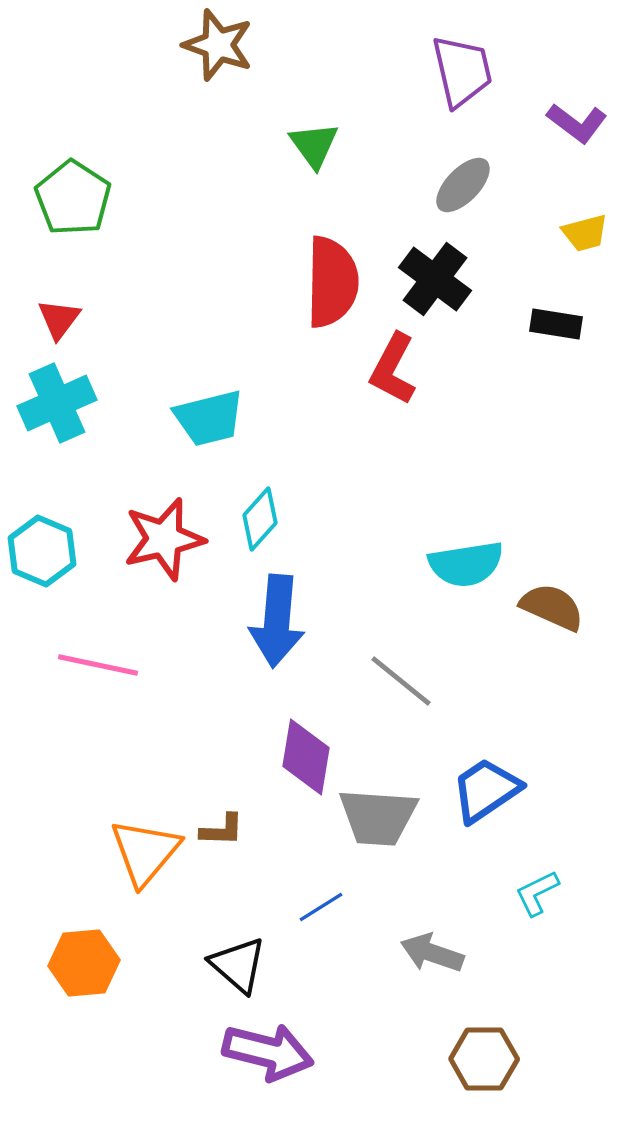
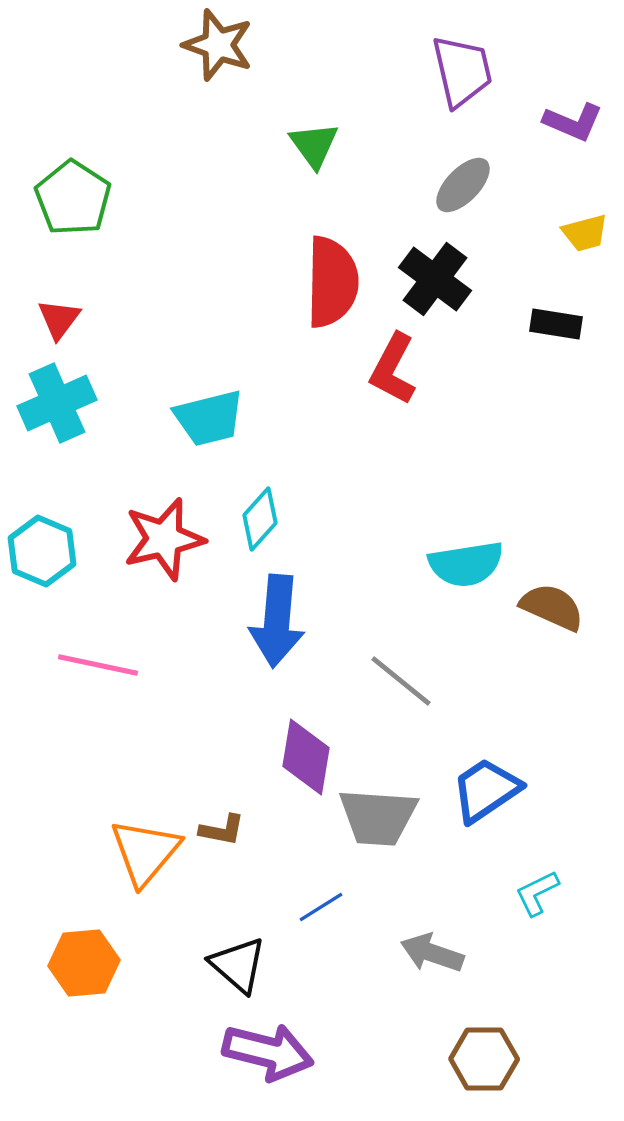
purple L-shape: moved 4 px left, 1 px up; rotated 14 degrees counterclockwise
brown L-shape: rotated 9 degrees clockwise
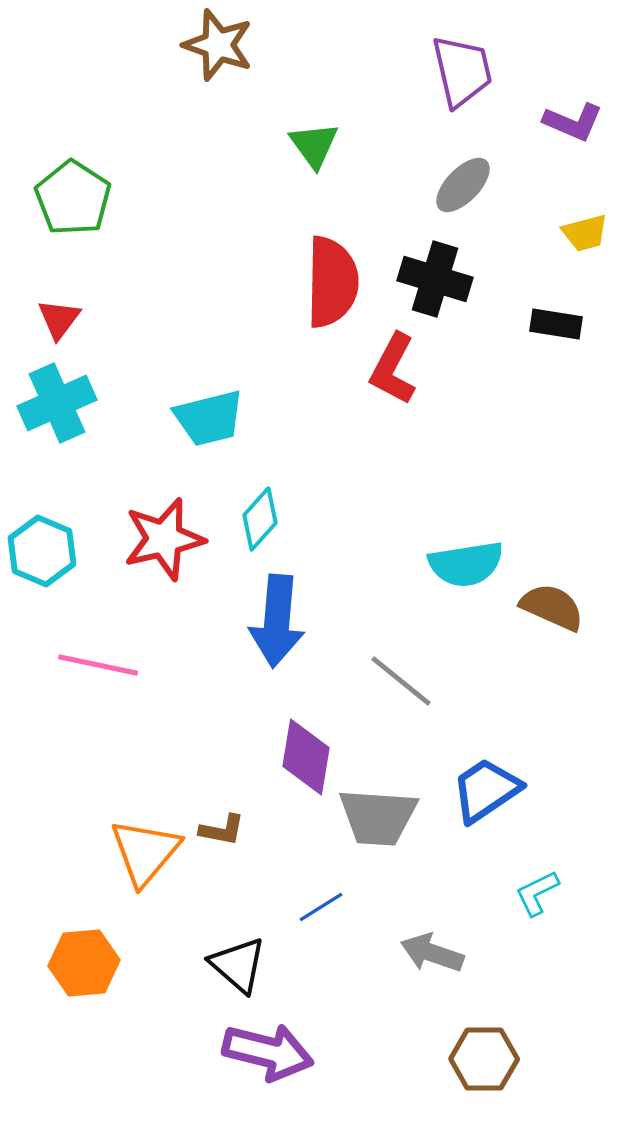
black cross: rotated 20 degrees counterclockwise
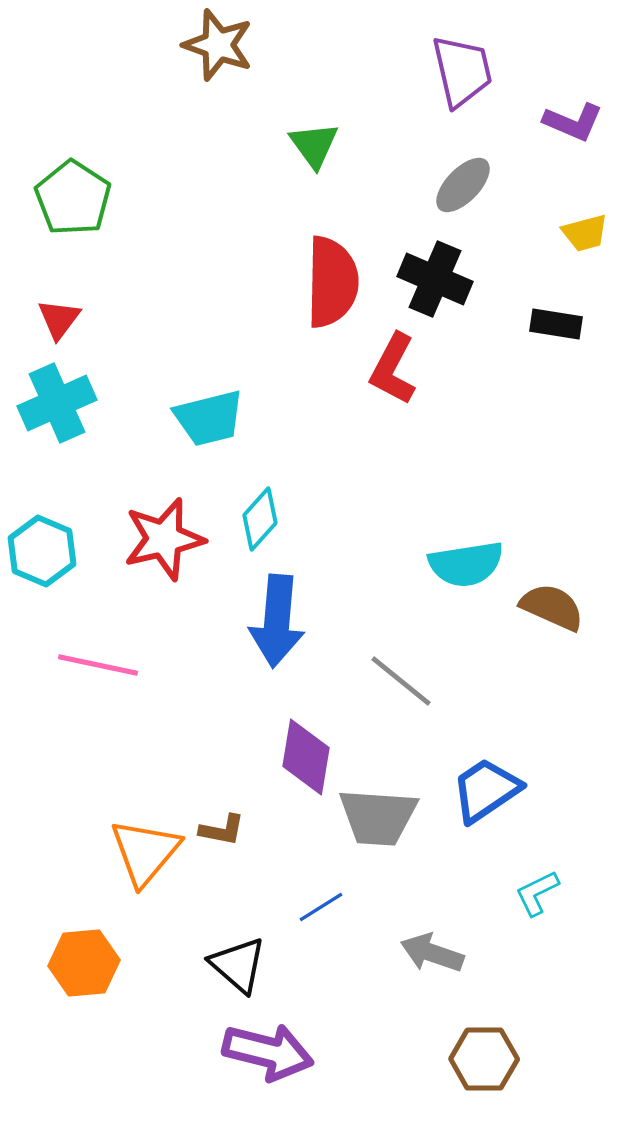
black cross: rotated 6 degrees clockwise
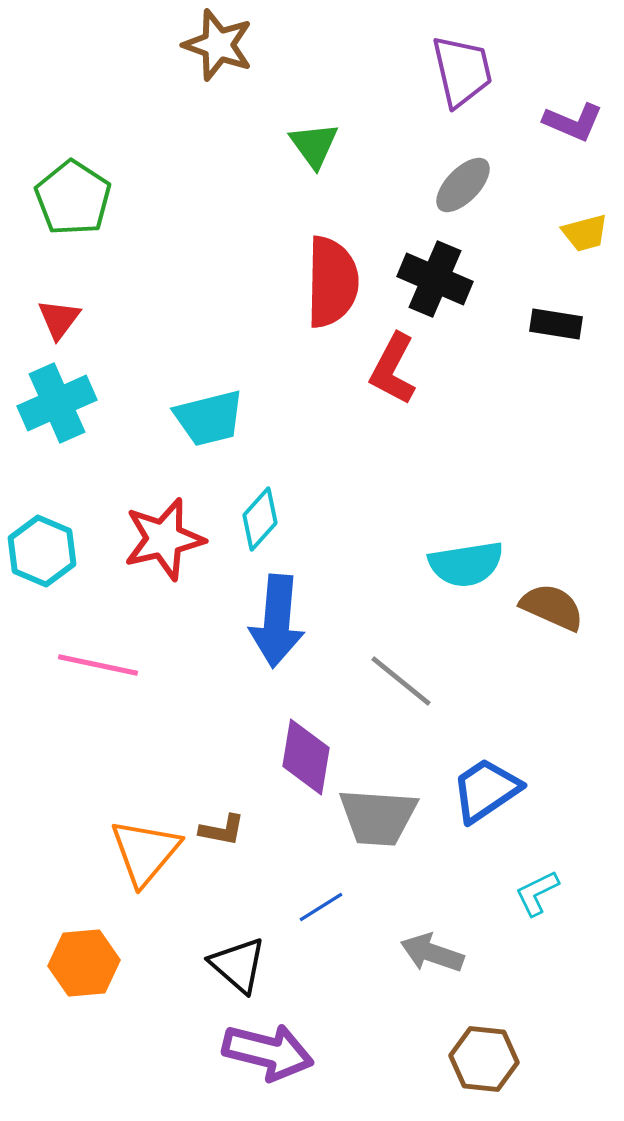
brown hexagon: rotated 6 degrees clockwise
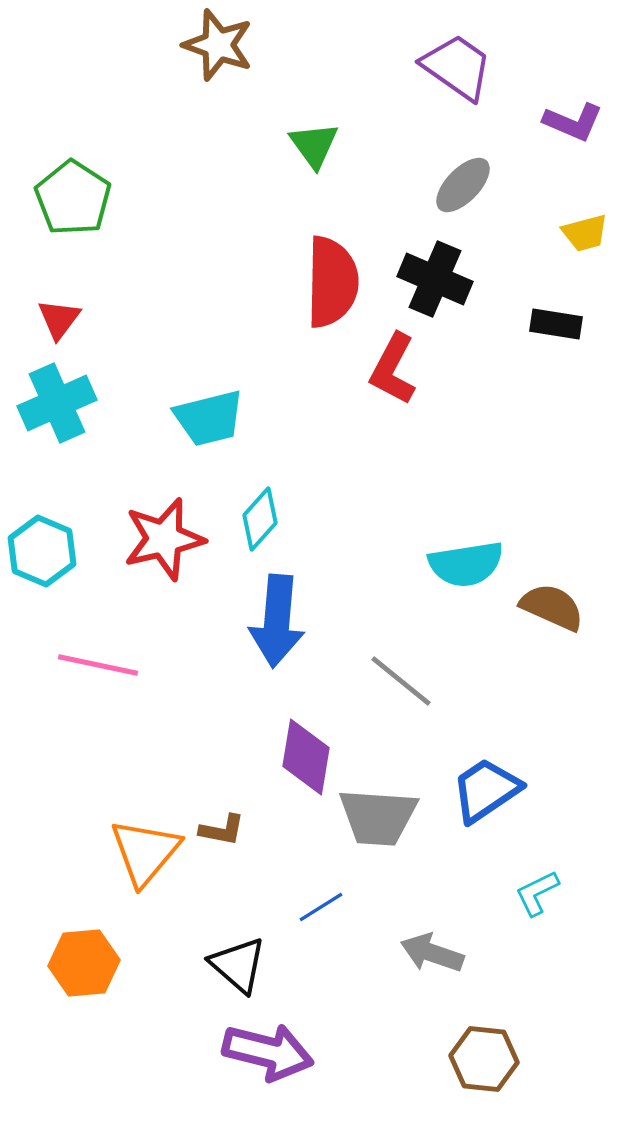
purple trapezoid: moved 5 px left, 4 px up; rotated 42 degrees counterclockwise
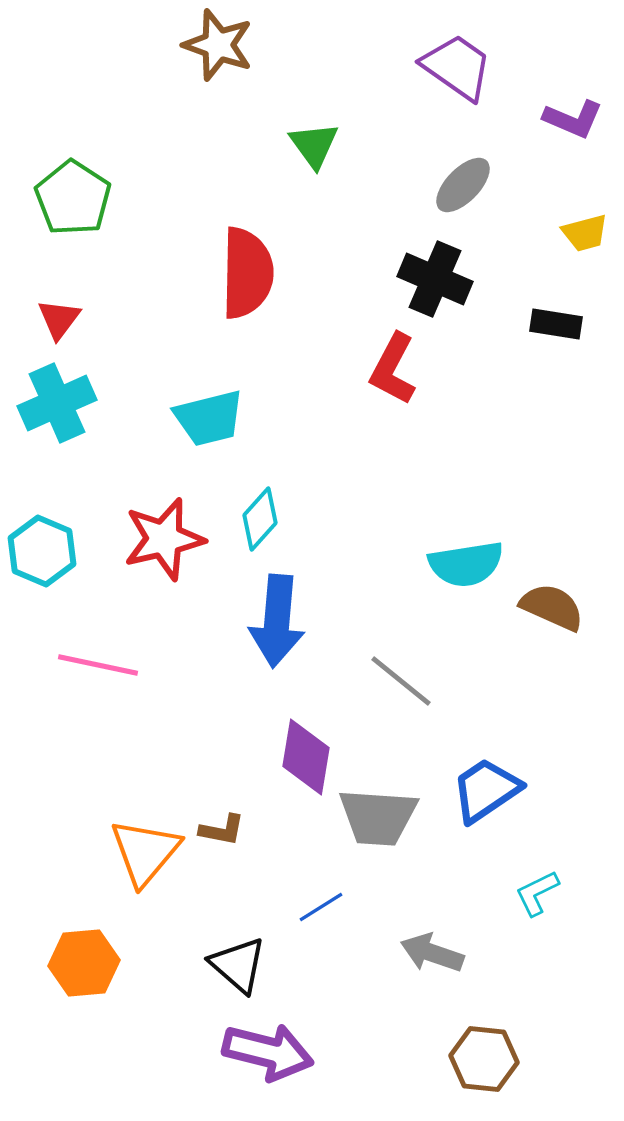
purple L-shape: moved 3 px up
red semicircle: moved 85 px left, 9 px up
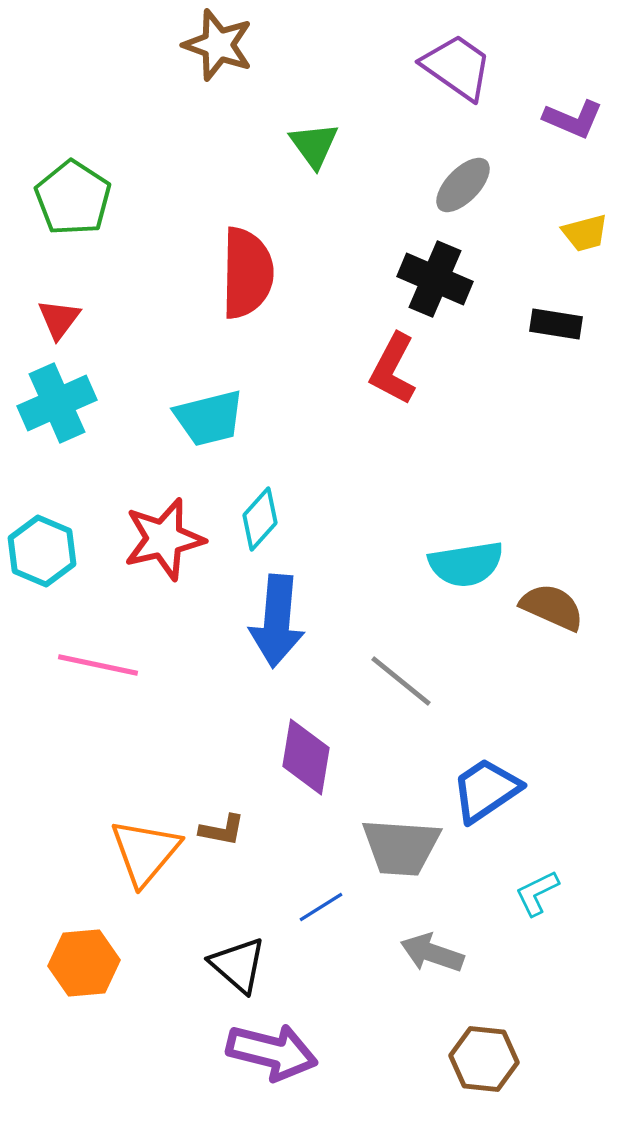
gray trapezoid: moved 23 px right, 30 px down
purple arrow: moved 4 px right
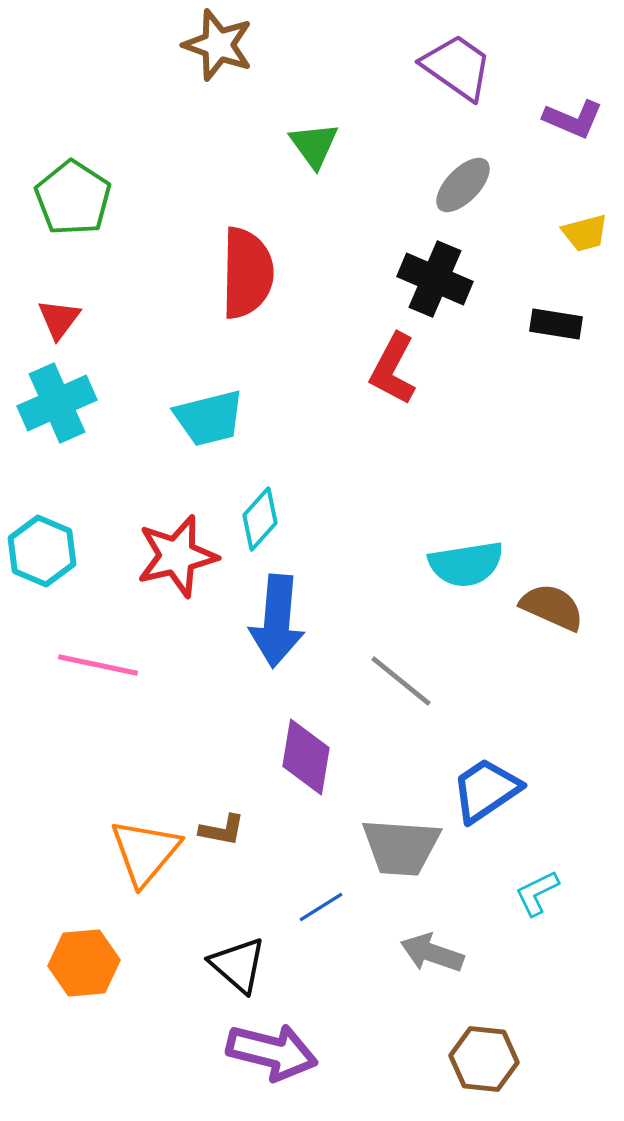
red star: moved 13 px right, 17 px down
